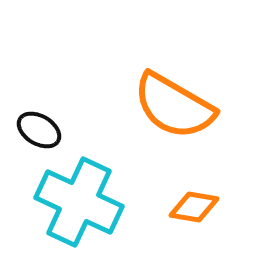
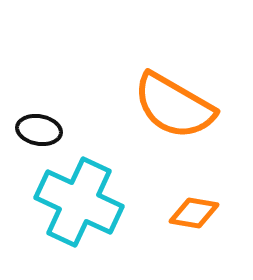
black ellipse: rotated 21 degrees counterclockwise
orange diamond: moved 6 px down
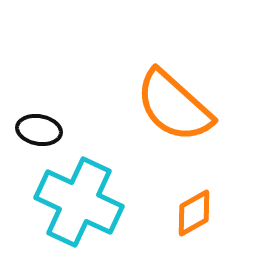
orange semicircle: rotated 12 degrees clockwise
orange diamond: rotated 39 degrees counterclockwise
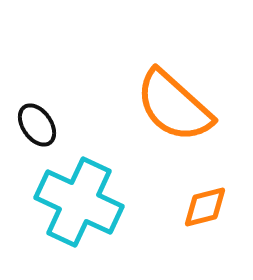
black ellipse: moved 2 px left, 5 px up; rotated 45 degrees clockwise
orange diamond: moved 11 px right, 6 px up; rotated 15 degrees clockwise
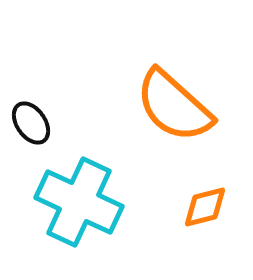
black ellipse: moved 6 px left, 2 px up
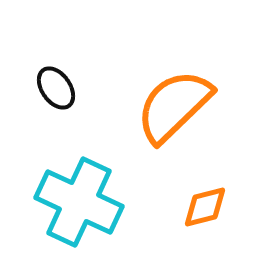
orange semicircle: rotated 94 degrees clockwise
black ellipse: moved 25 px right, 35 px up
